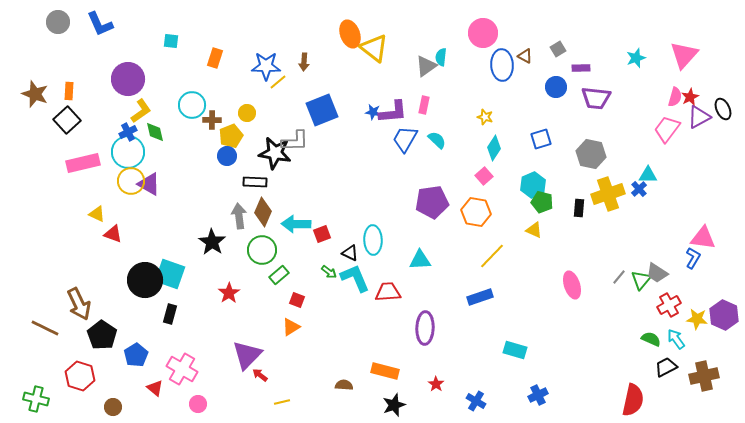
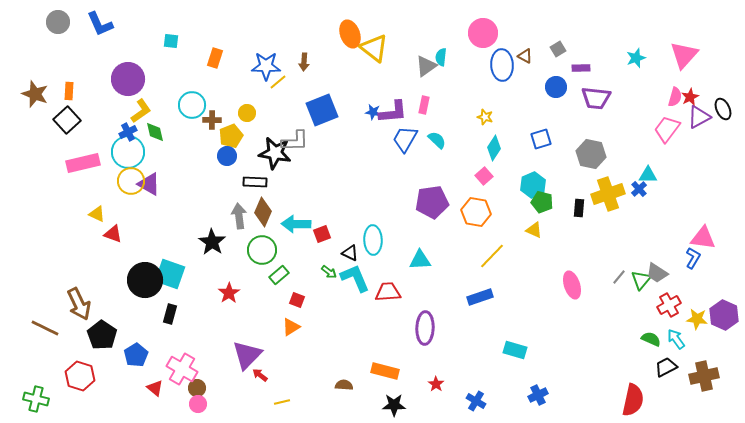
black star at (394, 405): rotated 20 degrees clockwise
brown circle at (113, 407): moved 84 px right, 19 px up
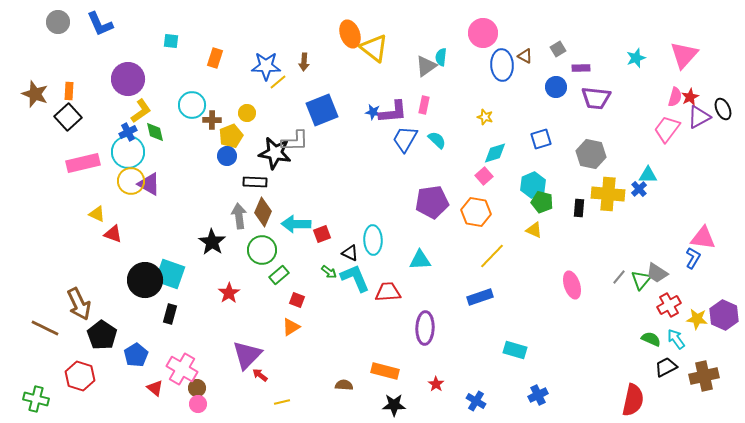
black square at (67, 120): moved 1 px right, 3 px up
cyan diamond at (494, 148): moved 1 px right, 5 px down; rotated 40 degrees clockwise
yellow cross at (608, 194): rotated 24 degrees clockwise
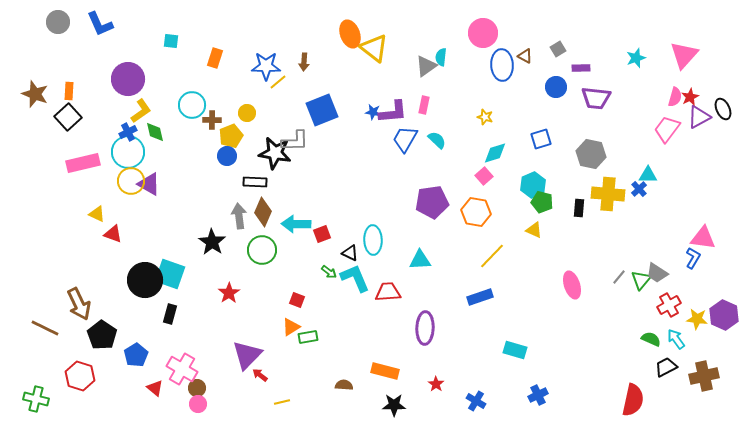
green rectangle at (279, 275): moved 29 px right, 62 px down; rotated 30 degrees clockwise
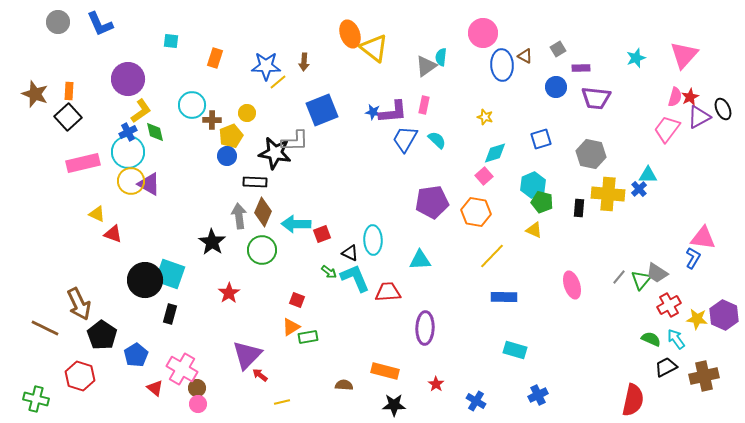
blue rectangle at (480, 297): moved 24 px right; rotated 20 degrees clockwise
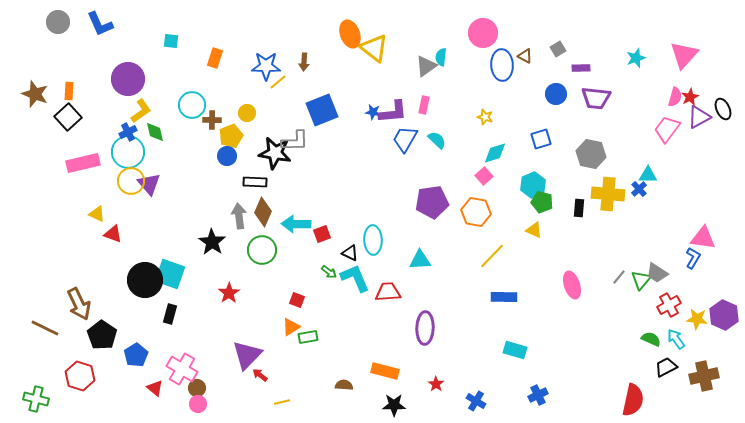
blue circle at (556, 87): moved 7 px down
purple triangle at (149, 184): rotated 20 degrees clockwise
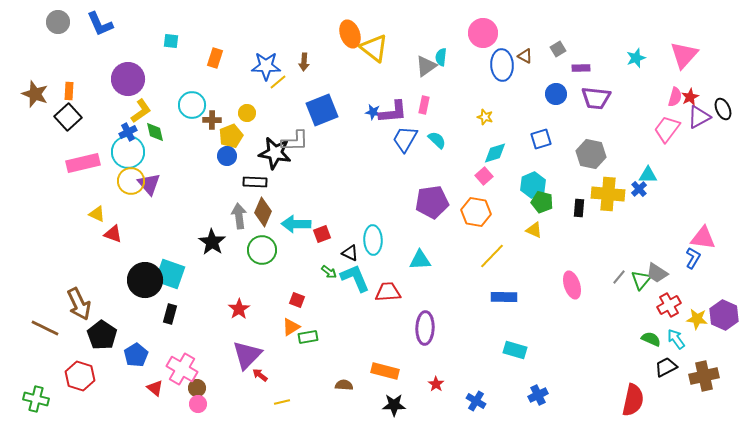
red star at (229, 293): moved 10 px right, 16 px down
